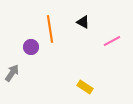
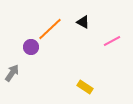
orange line: rotated 56 degrees clockwise
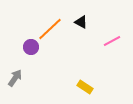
black triangle: moved 2 px left
gray arrow: moved 3 px right, 5 px down
